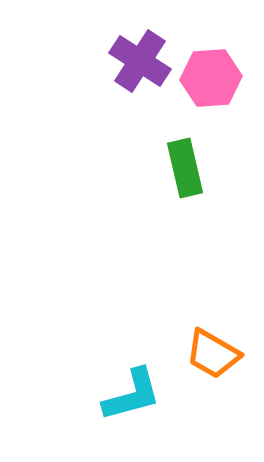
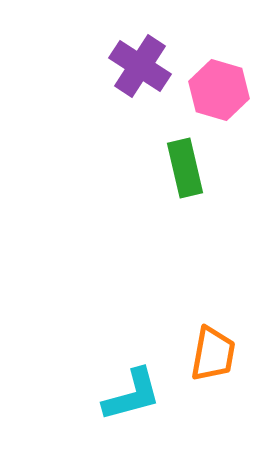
purple cross: moved 5 px down
pink hexagon: moved 8 px right, 12 px down; rotated 20 degrees clockwise
orange trapezoid: rotated 110 degrees counterclockwise
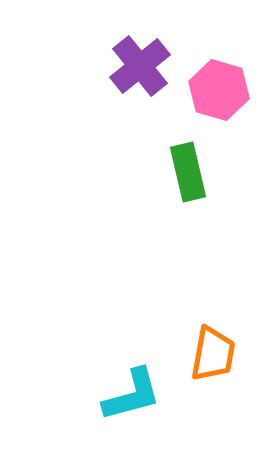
purple cross: rotated 18 degrees clockwise
green rectangle: moved 3 px right, 4 px down
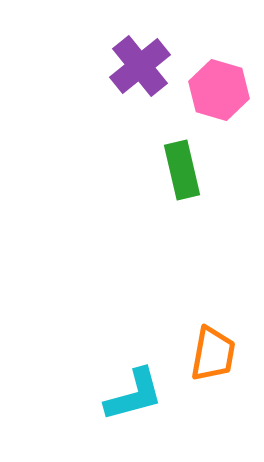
green rectangle: moved 6 px left, 2 px up
cyan L-shape: moved 2 px right
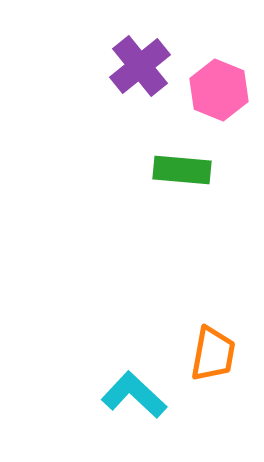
pink hexagon: rotated 6 degrees clockwise
green rectangle: rotated 72 degrees counterclockwise
cyan L-shape: rotated 122 degrees counterclockwise
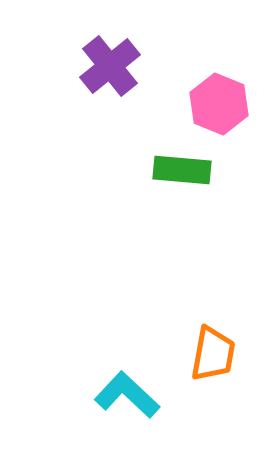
purple cross: moved 30 px left
pink hexagon: moved 14 px down
cyan L-shape: moved 7 px left
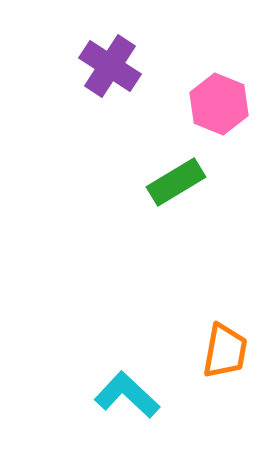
purple cross: rotated 18 degrees counterclockwise
green rectangle: moved 6 px left, 12 px down; rotated 36 degrees counterclockwise
orange trapezoid: moved 12 px right, 3 px up
